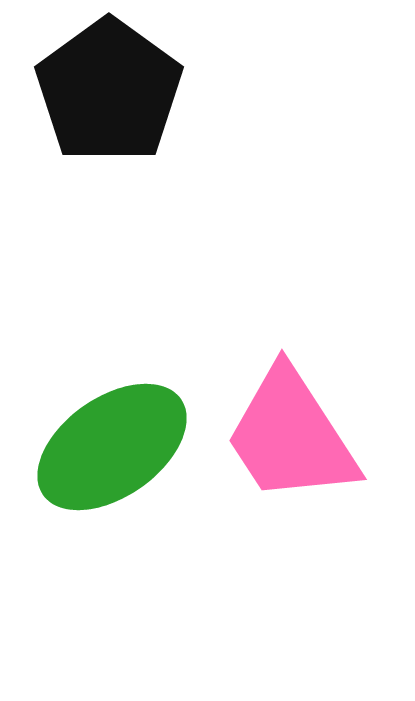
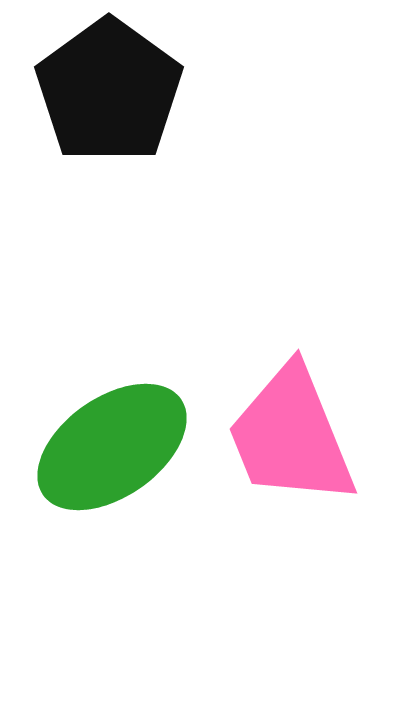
pink trapezoid: rotated 11 degrees clockwise
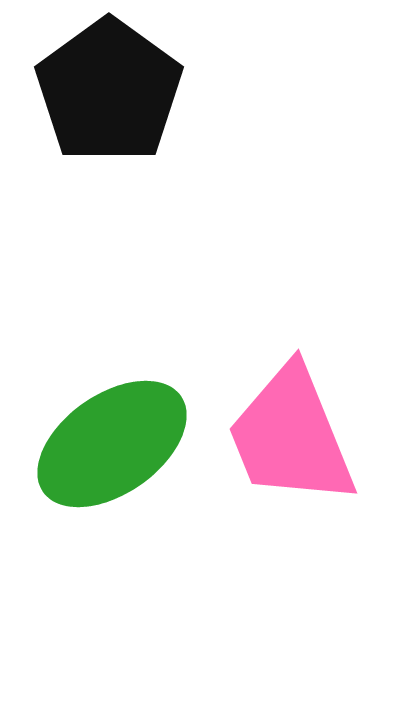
green ellipse: moved 3 px up
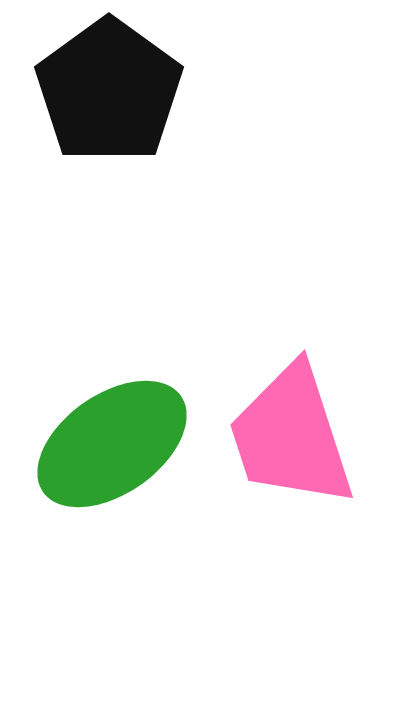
pink trapezoid: rotated 4 degrees clockwise
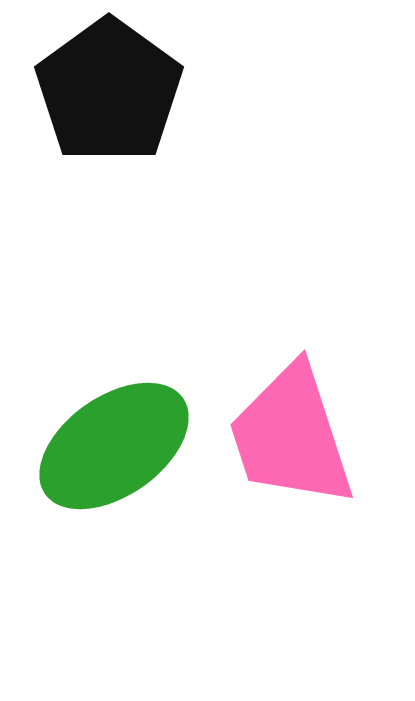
green ellipse: moved 2 px right, 2 px down
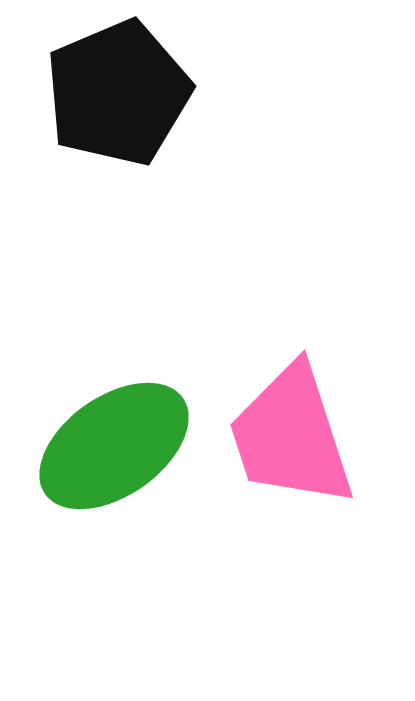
black pentagon: moved 9 px right, 2 px down; rotated 13 degrees clockwise
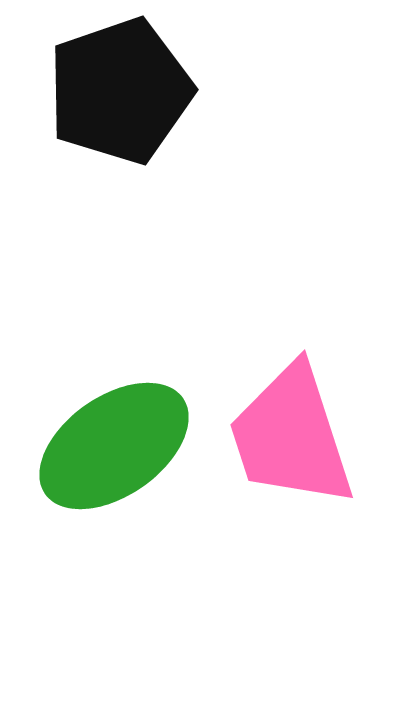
black pentagon: moved 2 px right, 2 px up; rotated 4 degrees clockwise
